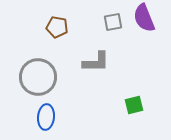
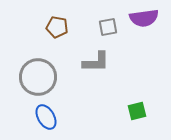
purple semicircle: rotated 76 degrees counterclockwise
gray square: moved 5 px left, 5 px down
green square: moved 3 px right, 6 px down
blue ellipse: rotated 35 degrees counterclockwise
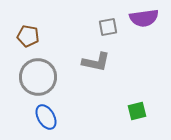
brown pentagon: moved 29 px left, 9 px down
gray L-shape: rotated 12 degrees clockwise
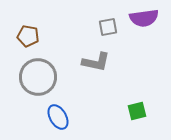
blue ellipse: moved 12 px right
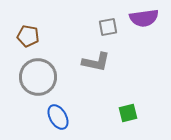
green square: moved 9 px left, 2 px down
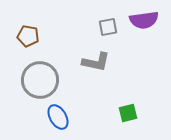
purple semicircle: moved 2 px down
gray circle: moved 2 px right, 3 px down
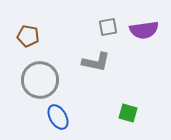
purple semicircle: moved 10 px down
green square: rotated 30 degrees clockwise
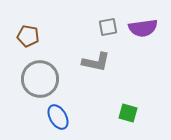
purple semicircle: moved 1 px left, 2 px up
gray circle: moved 1 px up
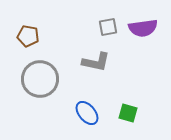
blue ellipse: moved 29 px right, 4 px up; rotated 10 degrees counterclockwise
